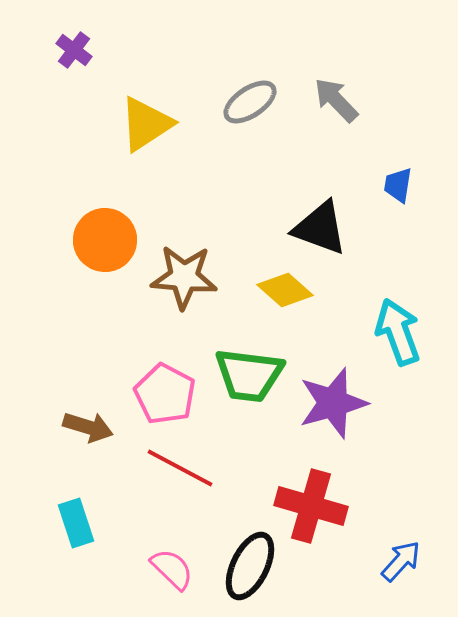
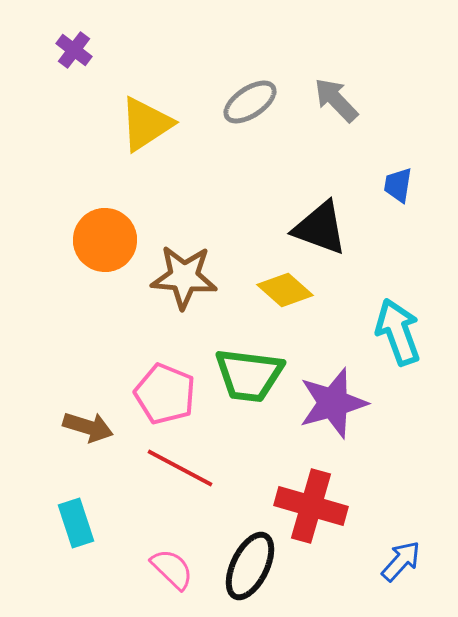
pink pentagon: rotated 6 degrees counterclockwise
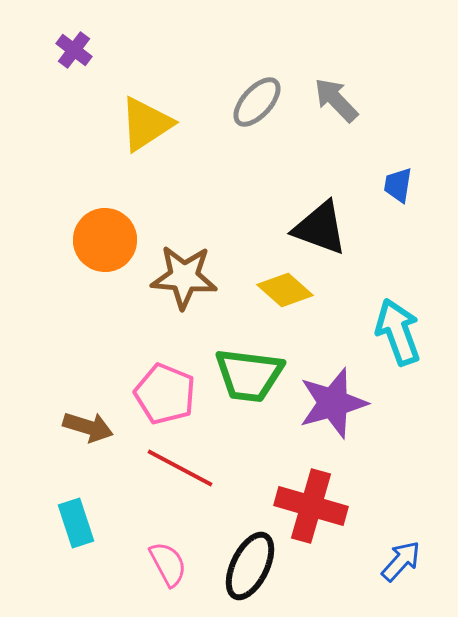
gray ellipse: moved 7 px right; rotated 14 degrees counterclockwise
pink semicircle: moved 4 px left, 5 px up; rotated 18 degrees clockwise
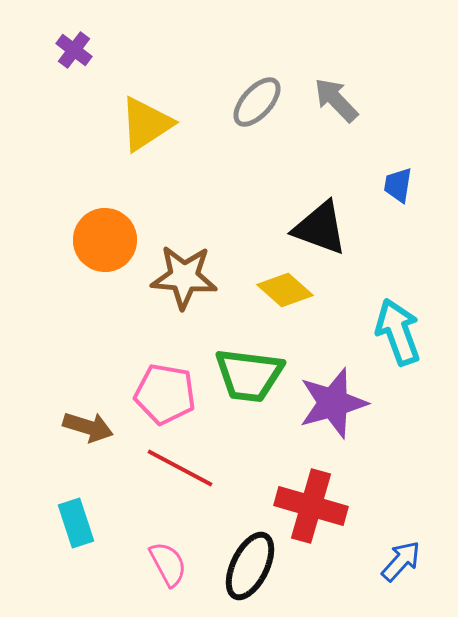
pink pentagon: rotated 12 degrees counterclockwise
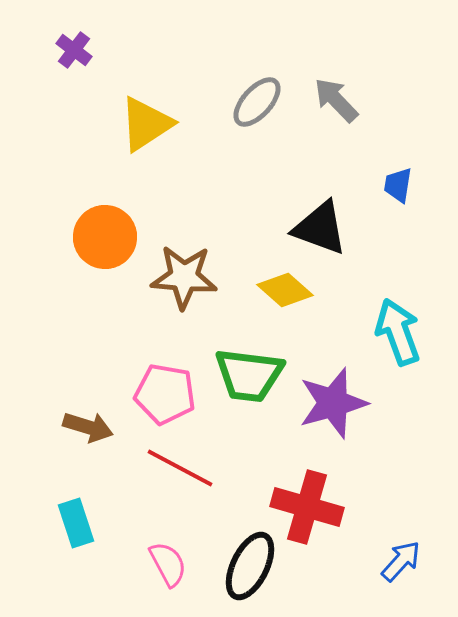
orange circle: moved 3 px up
red cross: moved 4 px left, 1 px down
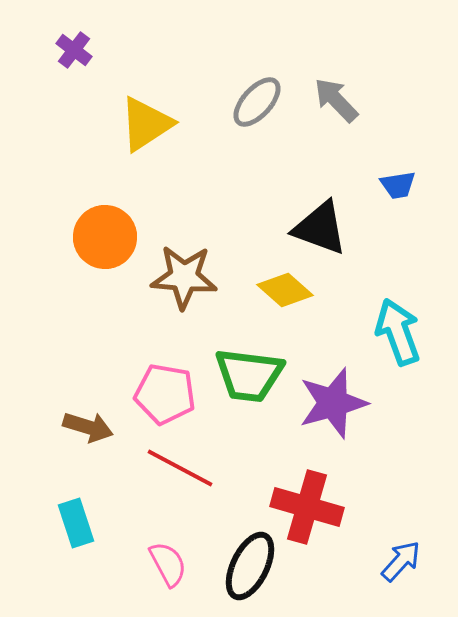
blue trapezoid: rotated 108 degrees counterclockwise
